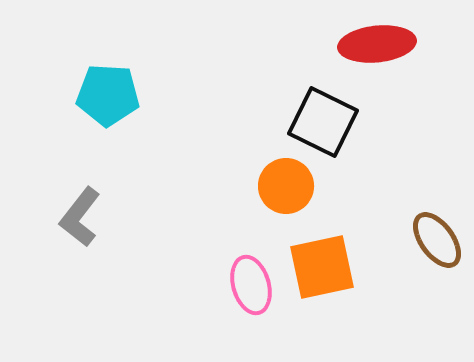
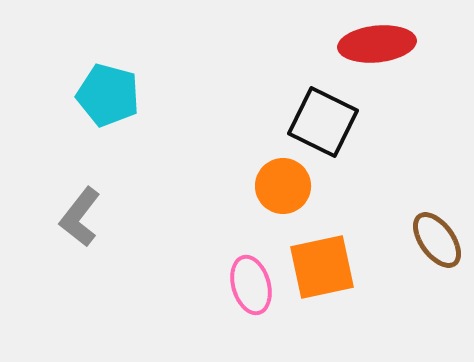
cyan pentagon: rotated 12 degrees clockwise
orange circle: moved 3 px left
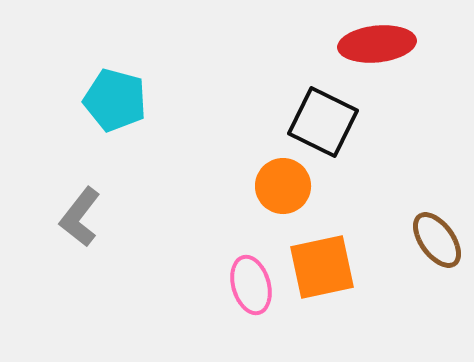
cyan pentagon: moved 7 px right, 5 px down
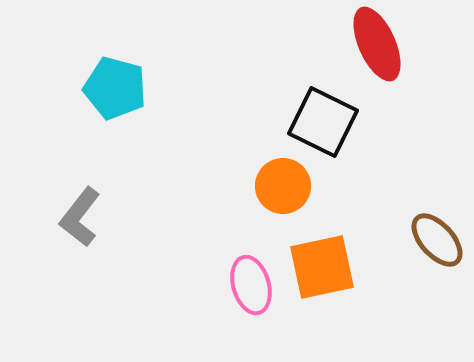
red ellipse: rotated 72 degrees clockwise
cyan pentagon: moved 12 px up
brown ellipse: rotated 6 degrees counterclockwise
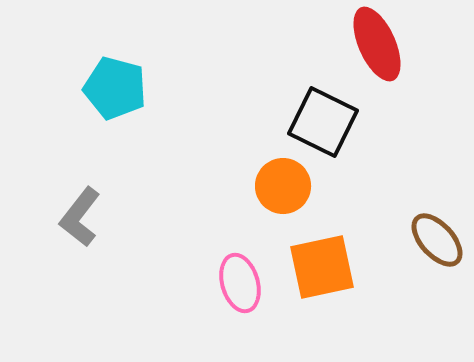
pink ellipse: moved 11 px left, 2 px up
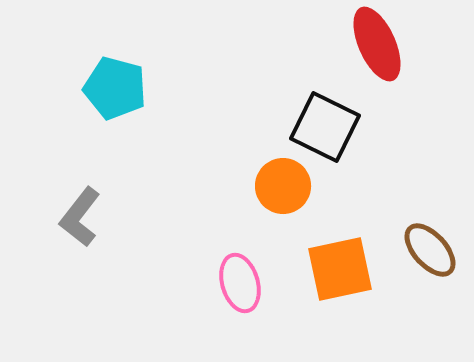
black square: moved 2 px right, 5 px down
brown ellipse: moved 7 px left, 10 px down
orange square: moved 18 px right, 2 px down
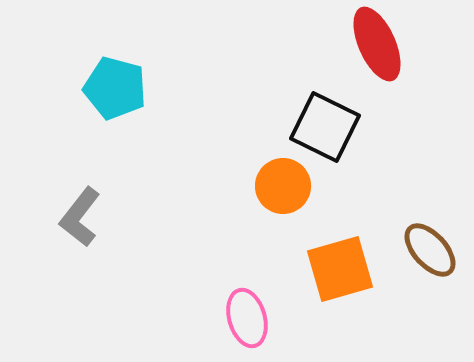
orange square: rotated 4 degrees counterclockwise
pink ellipse: moved 7 px right, 35 px down
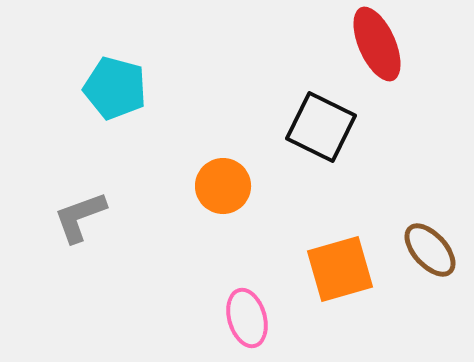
black square: moved 4 px left
orange circle: moved 60 px left
gray L-shape: rotated 32 degrees clockwise
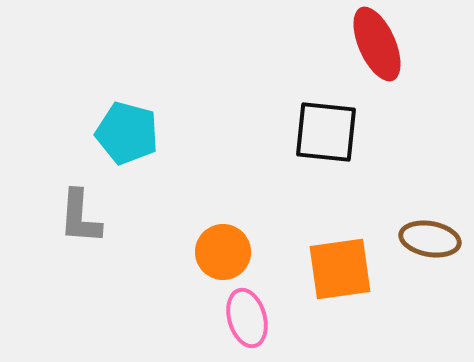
cyan pentagon: moved 12 px right, 45 px down
black square: moved 5 px right, 5 px down; rotated 20 degrees counterclockwise
orange circle: moved 66 px down
gray L-shape: rotated 66 degrees counterclockwise
brown ellipse: moved 11 px up; rotated 38 degrees counterclockwise
orange square: rotated 8 degrees clockwise
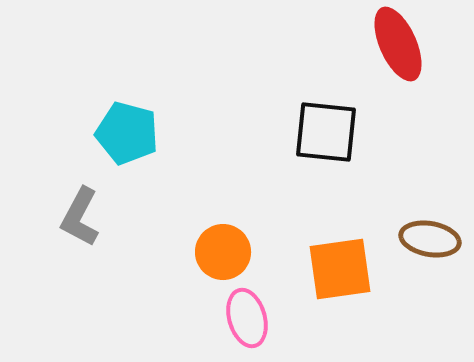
red ellipse: moved 21 px right
gray L-shape: rotated 24 degrees clockwise
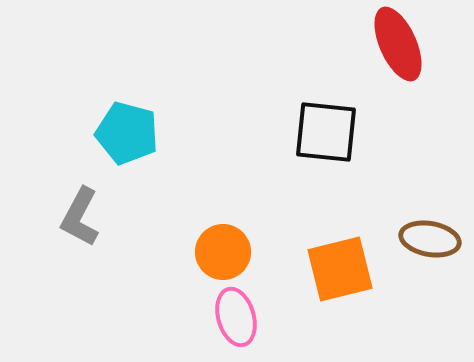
orange square: rotated 6 degrees counterclockwise
pink ellipse: moved 11 px left, 1 px up
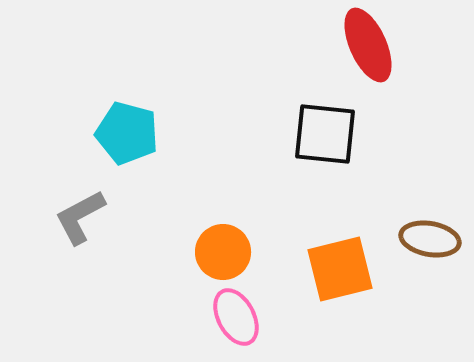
red ellipse: moved 30 px left, 1 px down
black square: moved 1 px left, 2 px down
gray L-shape: rotated 34 degrees clockwise
pink ellipse: rotated 12 degrees counterclockwise
